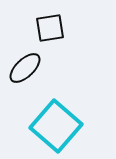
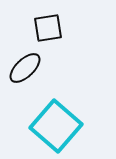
black square: moved 2 px left
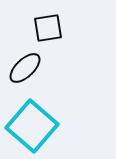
cyan square: moved 24 px left
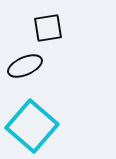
black ellipse: moved 2 px up; rotated 20 degrees clockwise
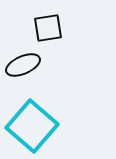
black ellipse: moved 2 px left, 1 px up
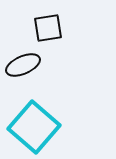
cyan square: moved 2 px right, 1 px down
